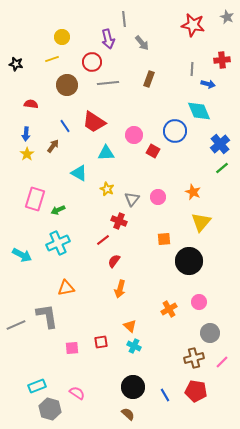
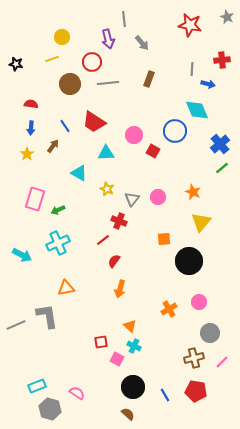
red star at (193, 25): moved 3 px left
brown circle at (67, 85): moved 3 px right, 1 px up
cyan diamond at (199, 111): moved 2 px left, 1 px up
blue arrow at (26, 134): moved 5 px right, 6 px up
pink square at (72, 348): moved 45 px right, 11 px down; rotated 32 degrees clockwise
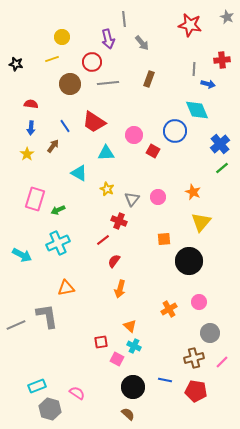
gray line at (192, 69): moved 2 px right
blue line at (165, 395): moved 15 px up; rotated 48 degrees counterclockwise
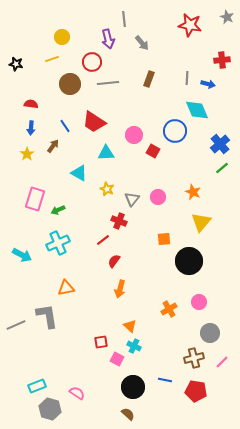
gray line at (194, 69): moved 7 px left, 9 px down
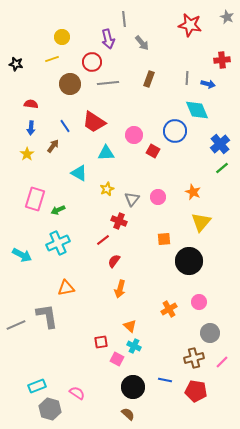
yellow star at (107, 189): rotated 24 degrees clockwise
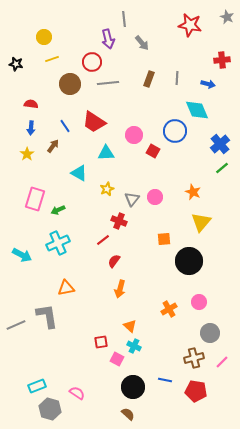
yellow circle at (62, 37): moved 18 px left
gray line at (187, 78): moved 10 px left
pink circle at (158, 197): moved 3 px left
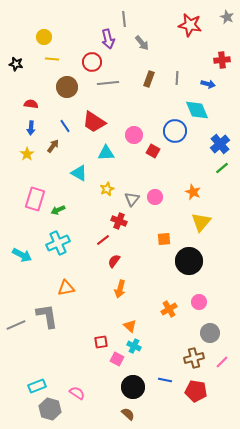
yellow line at (52, 59): rotated 24 degrees clockwise
brown circle at (70, 84): moved 3 px left, 3 px down
